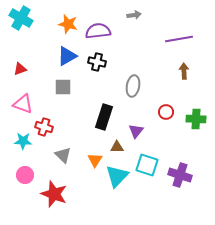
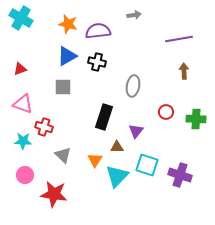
red star: rotated 12 degrees counterclockwise
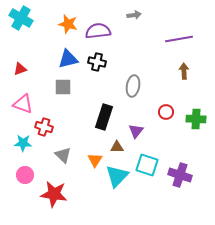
blue triangle: moved 1 px right, 3 px down; rotated 15 degrees clockwise
cyan star: moved 2 px down
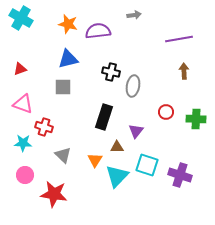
black cross: moved 14 px right, 10 px down
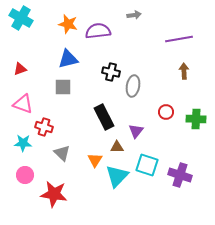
black rectangle: rotated 45 degrees counterclockwise
gray triangle: moved 1 px left, 2 px up
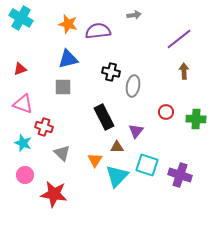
purple line: rotated 28 degrees counterclockwise
cyan star: rotated 18 degrees clockwise
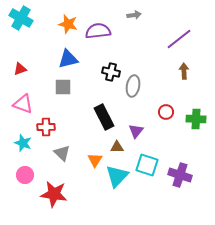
red cross: moved 2 px right; rotated 18 degrees counterclockwise
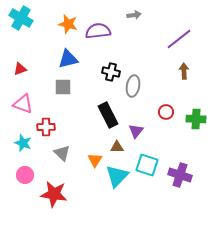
black rectangle: moved 4 px right, 2 px up
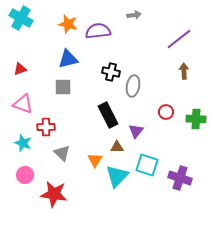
purple cross: moved 3 px down
